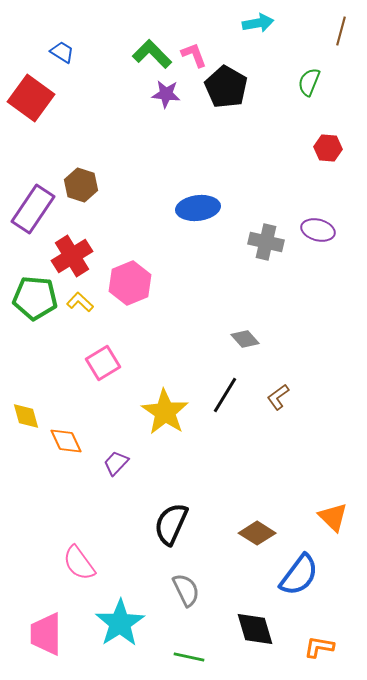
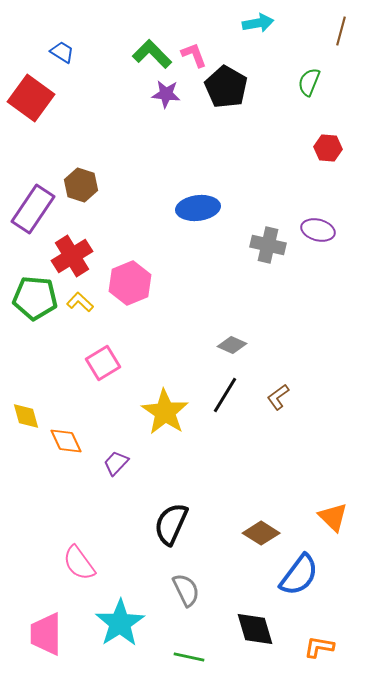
gray cross: moved 2 px right, 3 px down
gray diamond: moved 13 px left, 6 px down; rotated 24 degrees counterclockwise
brown diamond: moved 4 px right
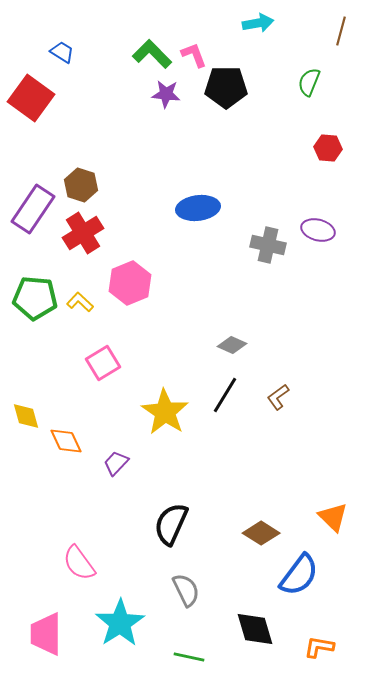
black pentagon: rotated 30 degrees counterclockwise
red cross: moved 11 px right, 23 px up
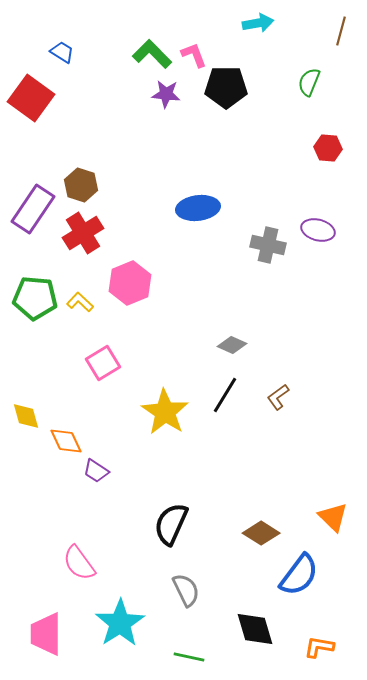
purple trapezoid: moved 20 px left, 8 px down; rotated 100 degrees counterclockwise
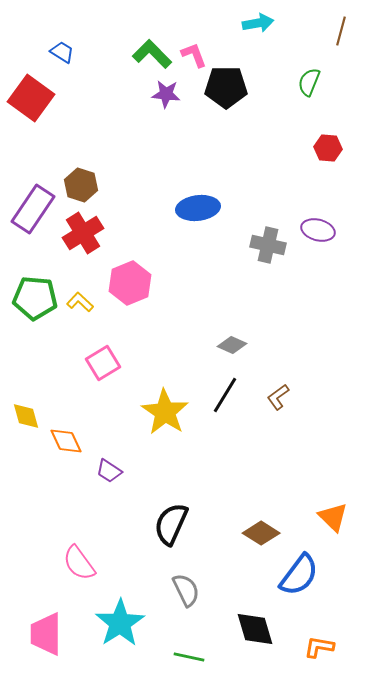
purple trapezoid: moved 13 px right
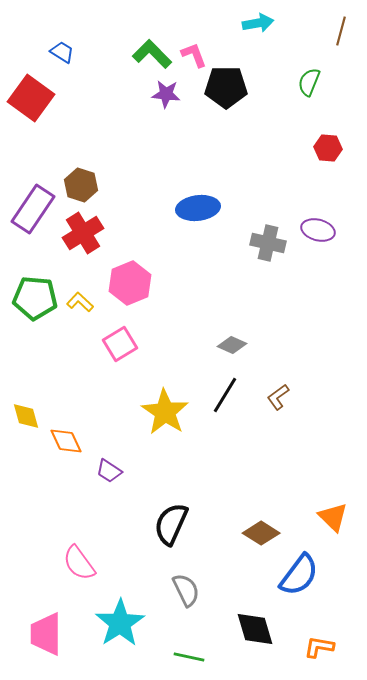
gray cross: moved 2 px up
pink square: moved 17 px right, 19 px up
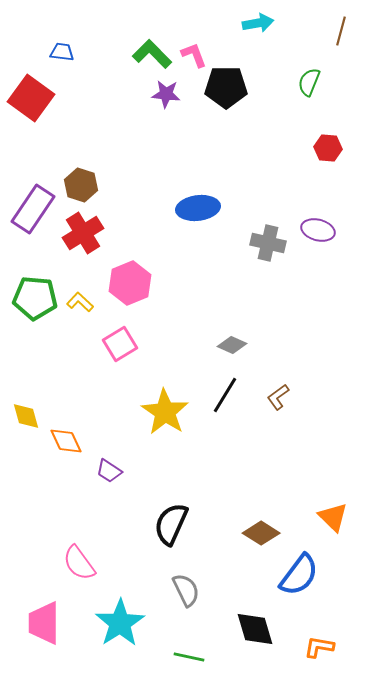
blue trapezoid: rotated 25 degrees counterclockwise
pink trapezoid: moved 2 px left, 11 px up
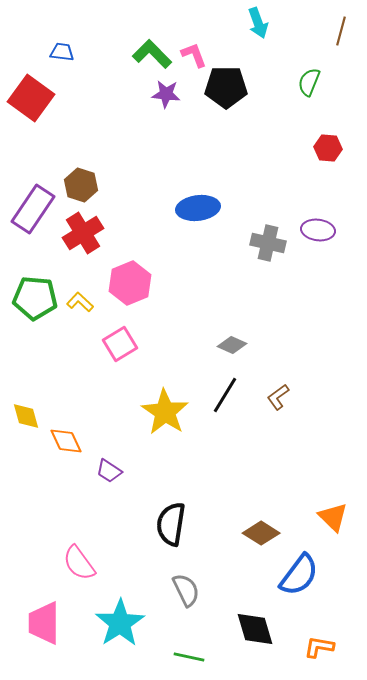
cyan arrow: rotated 80 degrees clockwise
purple ellipse: rotated 8 degrees counterclockwise
black semicircle: rotated 15 degrees counterclockwise
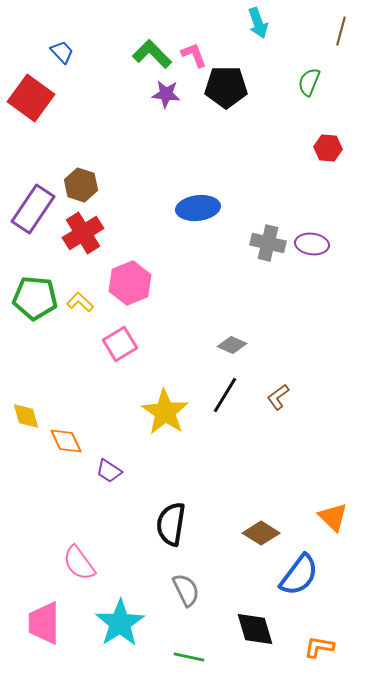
blue trapezoid: rotated 40 degrees clockwise
purple ellipse: moved 6 px left, 14 px down
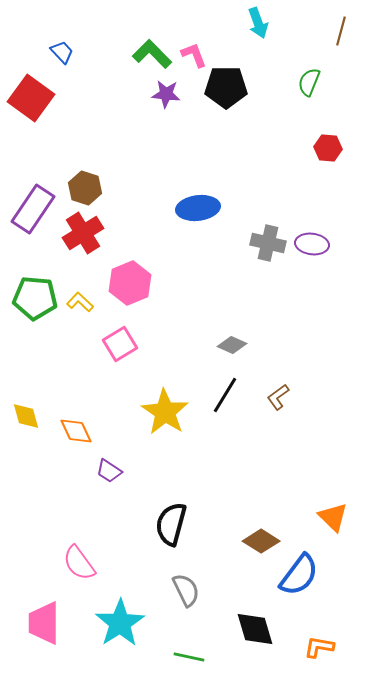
brown hexagon: moved 4 px right, 3 px down
orange diamond: moved 10 px right, 10 px up
black semicircle: rotated 6 degrees clockwise
brown diamond: moved 8 px down
